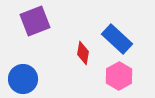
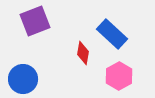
blue rectangle: moved 5 px left, 5 px up
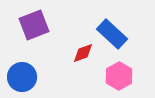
purple square: moved 1 px left, 4 px down
red diamond: rotated 60 degrees clockwise
blue circle: moved 1 px left, 2 px up
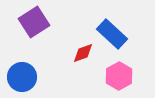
purple square: moved 3 px up; rotated 12 degrees counterclockwise
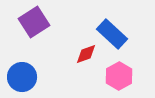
red diamond: moved 3 px right, 1 px down
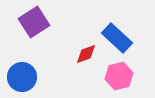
blue rectangle: moved 5 px right, 4 px down
pink hexagon: rotated 16 degrees clockwise
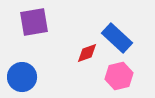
purple square: rotated 24 degrees clockwise
red diamond: moved 1 px right, 1 px up
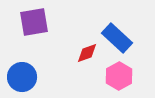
pink hexagon: rotated 16 degrees counterclockwise
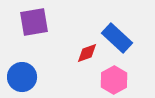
pink hexagon: moved 5 px left, 4 px down
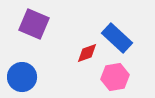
purple square: moved 2 px down; rotated 32 degrees clockwise
pink hexagon: moved 1 px right, 3 px up; rotated 20 degrees clockwise
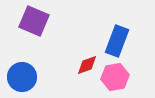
purple square: moved 3 px up
blue rectangle: moved 3 px down; rotated 68 degrees clockwise
red diamond: moved 12 px down
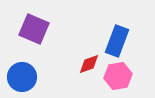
purple square: moved 8 px down
red diamond: moved 2 px right, 1 px up
pink hexagon: moved 3 px right, 1 px up
